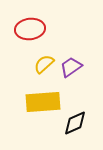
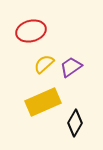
red ellipse: moved 1 px right, 2 px down; rotated 8 degrees counterclockwise
yellow rectangle: rotated 20 degrees counterclockwise
black diamond: rotated 36 degrees counterclockwise
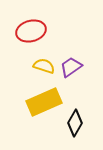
yellow semicircle: moved 2 px down; rotated 60 degrees clockwise
yellow rectangle: moved 1 px right
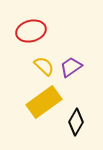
yellow semicircle: rotated 25 degrees clockwise
yellow rectangle: rotated 12 degrees counterclockwise
black diamond: moved 1 px right, 1 px up
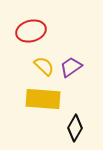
yellow rectangle: moved 1 px left, 3 px up; rotated 40 degrees clockwise
black diamond: moved 1 px left, 6 px down
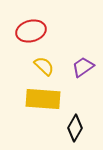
purple trapezoid: moved 12 px right
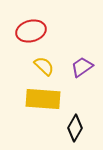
purple trapezoid: moved 1 px left
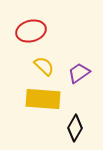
purple trapezoid: moved 3 px left, 6 px down
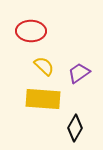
red ellipse: rotated 16 degrees clockwise
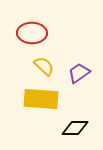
red ellipse: moved 1 px right, 2 px down
yellow rectangle: moved 2 px left
black diamond: rotated 60 degrees clockwise
